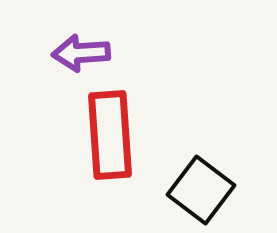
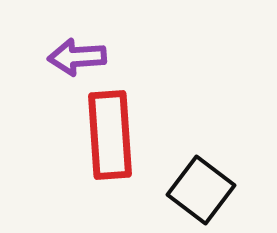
purple arrow: moved 4 px left, 4 px down
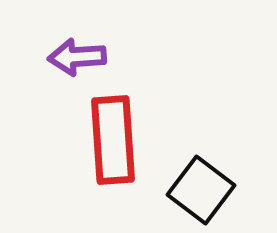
red rectangle: moved 3 px right, 5 px down
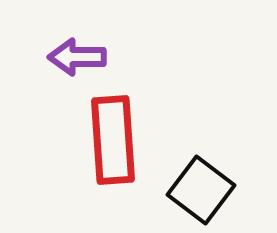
purple arrow: rotated 4 degrees clockwise
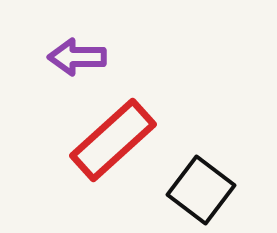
red rectangle: rotated 52 degrees clockwise
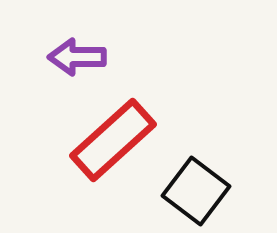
black square: moved 5 px left, 1 px down
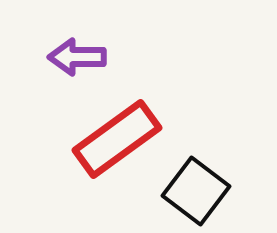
red rectangle: moved 4 px right, 1 px up; rotated 6 degrees clockwise
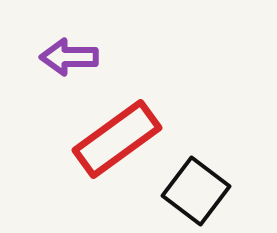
purple arrow: moved 8 px left
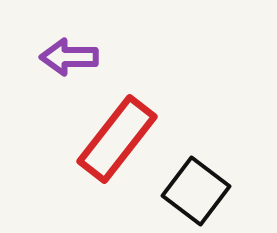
red rectangle: rotated 16 degrees counterclockwise
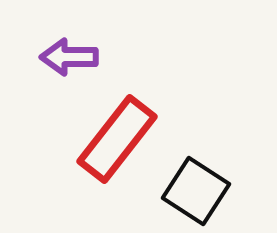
black square: rotated 4 degrees counterclockwise
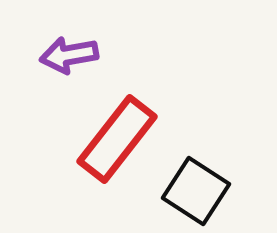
purple arrow: moved 2 px up; rotated 10 degrees counterclockwise
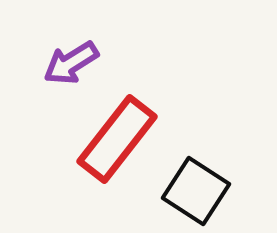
purple arrow: moved 2 px right, 8 px down; rotated 22 degrees counterclockwise
